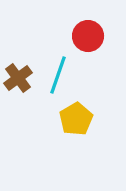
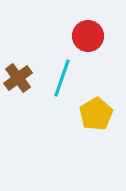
cyan line: moved 4 px right, 3 px down
yellow pentagon: moved 20 px right, 5 px up
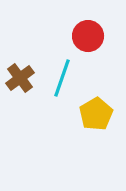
brown cross: moved 2 px right
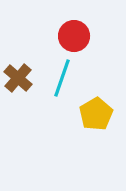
red circle: moved 14 px left
brown cross: moved 2 px left; rotated 12 degrees counterclockwise
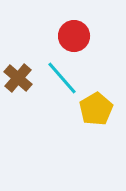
cyan line: rotated 60 degrees counterclockwise
yellow pentagon: moved 5 px up
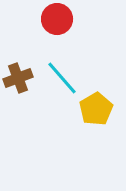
red circle: moved 17 px left, 17 px up
brown cross: rotated 28 degrees clockwise
